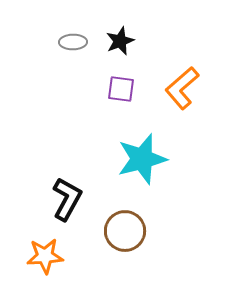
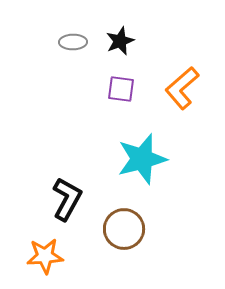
brown circle: moved 1 px left, 2 px up
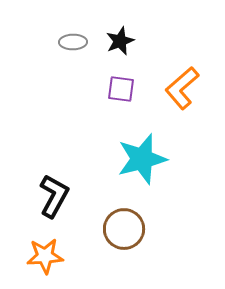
black L-shape: moved 13 px left, 3 px up
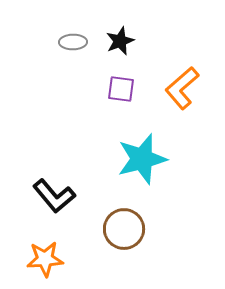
black L-shape: rotated 111 degrees clockwise
orange star: moved 3 px down
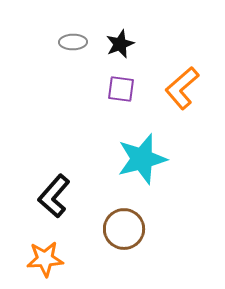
black star: moved 3 px down
black L-shape: rotated 81 degrees clockwise
